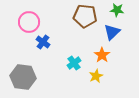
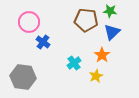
green star: moved 7 px left, 1 px down
brown pentagon: moved 1 px right, 4 px down
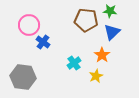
pink circle: moved 3 px down
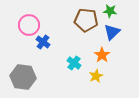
cyan cross: rotated 16 degrees counterclockwise
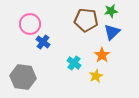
green star: moved 1 px right; rotated 16 degrees counterclockwise
pink circle: moved 1 px right, 1 px up
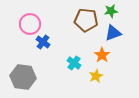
blue triangle: moved 1 px right, 1 px down; rotated 24 degrees clockwise
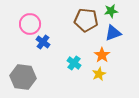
yellow star: moved 3 px right, 2 px up
